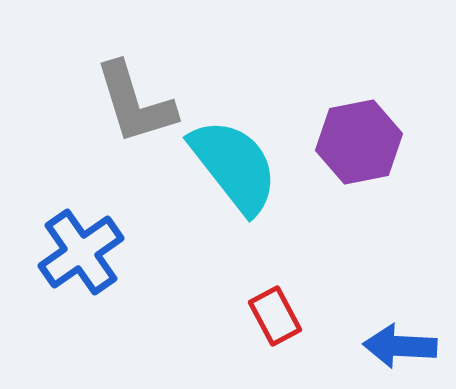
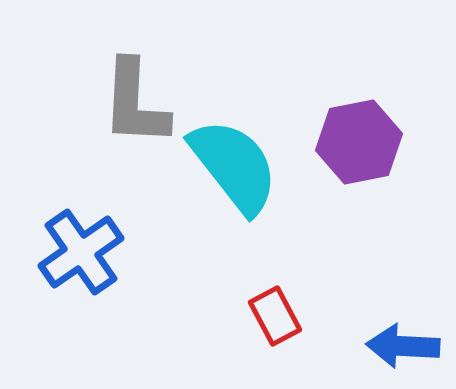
gray L-shape: rotated 20 degrees clockwise
blue arrow: moved 3 px right
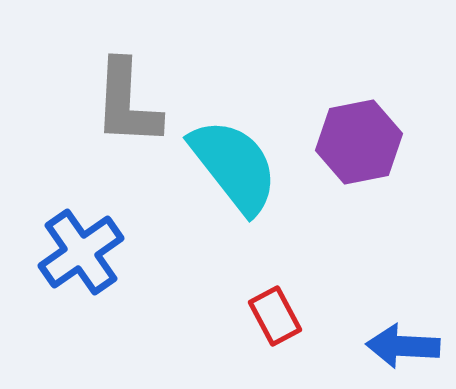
gray L-shape: moved 8 px left
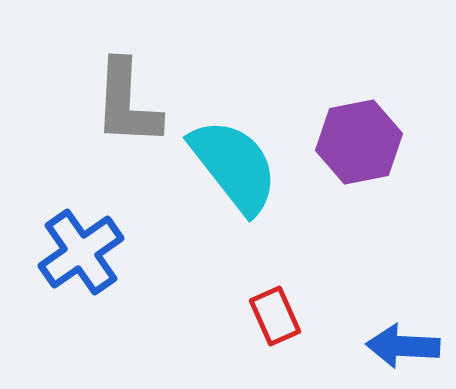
red rectangle: rotated 4 degrees clockwise
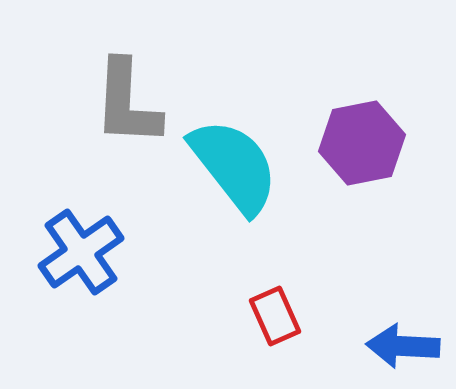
purple hexagon: moved 3 px right, 1 px down
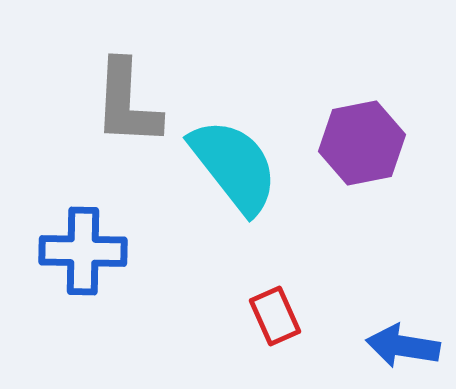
blue cross: moved 2 px right, 1 px up; rotated 36 degrees clockwise
blue arrow: rotated 6 degrees clockwise
